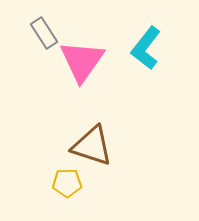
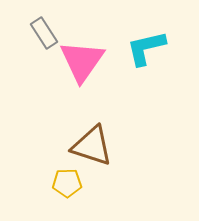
cyan L-shape: rotated 39 degrees clockwise
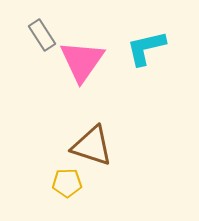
gray rectangle: moved 2 px left, 2 px down
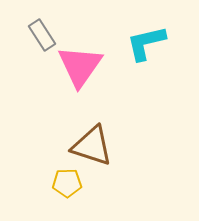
cyan L-shape: moved 5 px up
pink triangle: moved 2 px left, 5 px down
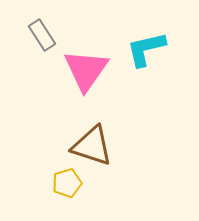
cyan L-shape: moved 6 px down
pink triangle: moved 6 px right, 4 px down
yellow pentagon: rotated 16 degrees counterclockwise
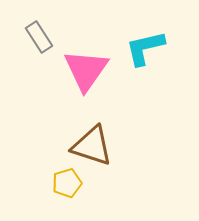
gray rectangle: moved 3 px left, 2 px down
cyan L-shape: moved 1 px left, 1 px up
